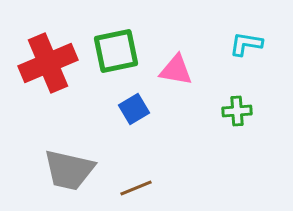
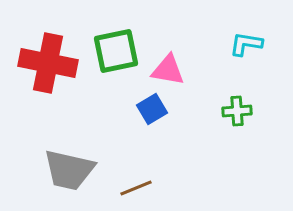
red cross: rotated 34 degrees clockwise
pink triangle: moved 8 px left
blue square: moved 18 px right
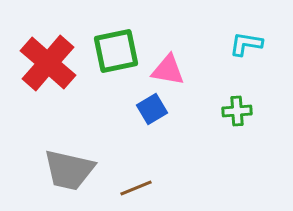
red cross: rotated 30 degrees clockwise
